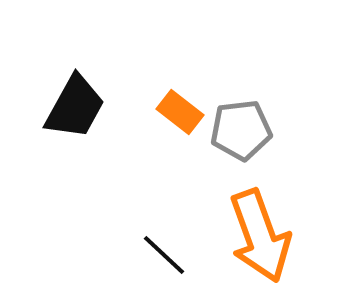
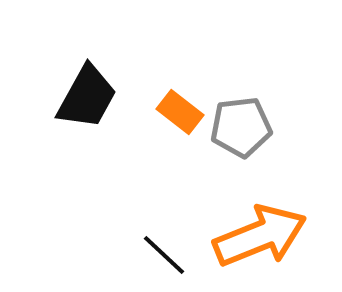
black trapezoid: moved 12 px right, 10 px up
gray pentagon: moved 3 px up
orange arrow: rotated 92 degrees counterclockwise
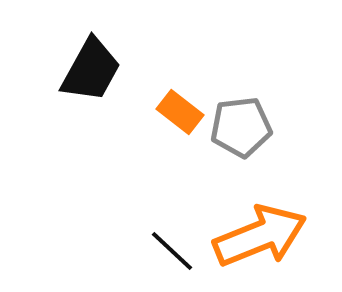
black trapezoid: moved 4 px right, 27 px up
black line: moved 8 px right, 4 px up
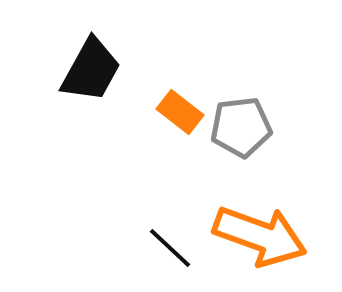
orange arrow: rotated 42 degrees clockwise
black line: moved 2 px left, 3 px up
